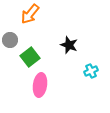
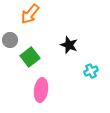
pink ellipse: moved 1 px right, 5 px down
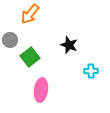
cyan cross: rotated 24 degrees clockwise
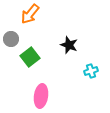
gray circle: moved 1 px right, 1 px up
cyan cross: rotated 16 degrees counterclockwise
pink ellipse: moved 6 px down
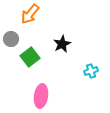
black star: moved 7 px left, 1 px up; rotated 24 degrees clockwise
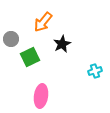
orange arrow: moved 13 px right, 8 px down
green square: rotated 12 degrees clockwise
cyan cross: moved 4 px right
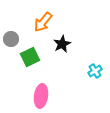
cyan cross: rotated 16 degrees counterclockwise
